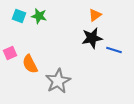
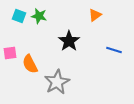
black star: moved 23 px left, 3 px down; rotated 25 degrees counterclockwise
pink square: rotated 16 degrees clockwise
gray star: moved 1 px left, 1 px down
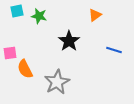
cyan square: moved 2 px left, 5 px up; rotated 32 degrees counterclockwise
orange semicircle: moved 5 px left, 5 px down
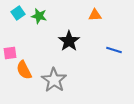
cyan square: moved 1 px right, 2 px down; rotated 24 degrees counterclockwise
orange triangle: rotated 32 degrees clockwise
orange semicircle: moved 1 px left, 1 px down
gray star: moved 3 px left, 2 px up; rotated 10 degrees counterclockwise
